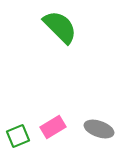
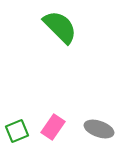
pink rectangle: rotated 25 degrees counterclockwise
green square: moved 1 px left, 5 px up
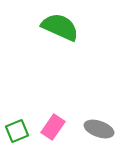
green semicircle: rotated 21 degrees counterclockwise
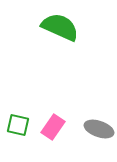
green square: moved 1 px right, 6 px up; rotated 35 degrees clockwise
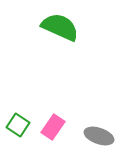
green square: rotated 20 degrees clockwise
gray ellipse: moved 7 px down
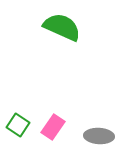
green semicircle: moved 2 px right
gray ellipse: rotated 16 degrees counterclockwise
